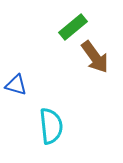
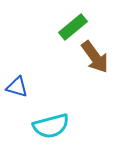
blue triangle: moved 1 px right, 2 px down
cyan semicircle: rotated 81 degrees clockwise
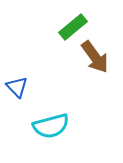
blue triangle: rotated 30 degrees clockwise
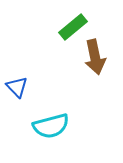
brown arrow: rotated 24 degrees clockwise
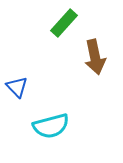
green rectangle: moved 9 px left, 4 px up; rotated 8 degrees counterclockwise
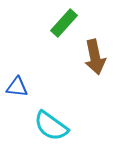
blue triangle: rotated 40 degrees counterclockwise
cyan semicircle: rotated 51 degrees clockwise
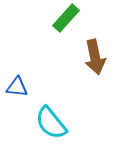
green rectangle: moved 2 px right, 5 px up
cyan semicircle: moved 3 px up; rotated 15 degrees clockwise
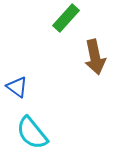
blue triangle: rotated 30 degrees clockwise
cyan semicircle: moved 19 px left, 10 px down
